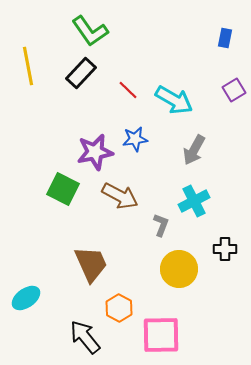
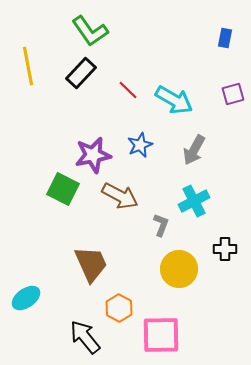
purple square: moved 1 px left, 4 px down; rotated 15 degrees clockwise
blue star: moved 5 px right, 6 px down; rotated 15 degrees counterclockwise
purple star: moved 2 px left, 3 px down
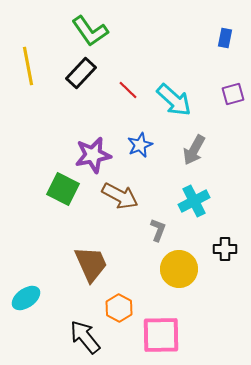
cyan arrow: rotated 12 degrees clockwise
gray L-shape: moved 3 px left, 5 px down
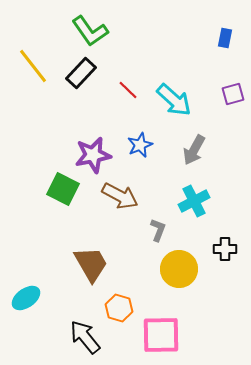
yellow line: moved 5 px right; rotated 27 degrees counterclockwise
brown trapezoid: rotated 6 degrees counterclockwise
orange hexagon: rotated 12 degrees counterclockwise
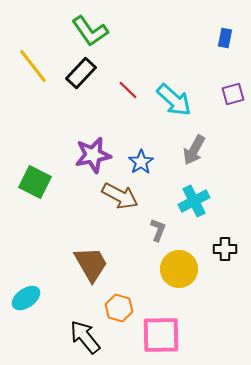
blue star: moved 1 px right, 17 px down; rotated 10 degrees counterclockwise
green square: moved 28 px left, 7 px up
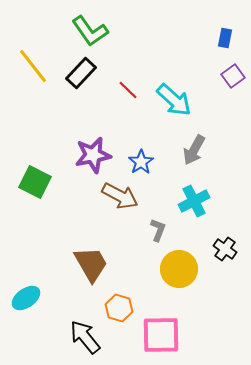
purple square: moved 18 px up; rotated 20 degrees counterclockwise
black cross: rotated 35 degrees clockwise
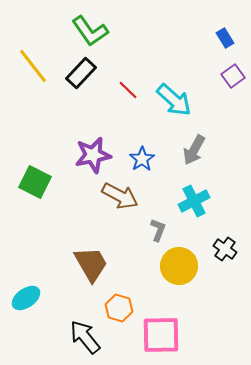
blue rectangle: rotated 42 degrees counterclockwise
blue star: moved 1 px right, 3 px up
yellow circle: moved 3 px up
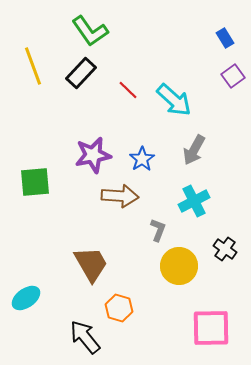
yellow line: rotated 18 degrees clockwise
green square: rotated 32 degrees counterclockwise
brown arrow: rotated 24 degrees counterclockwise
pink square: moved 50 px right, 7 px up
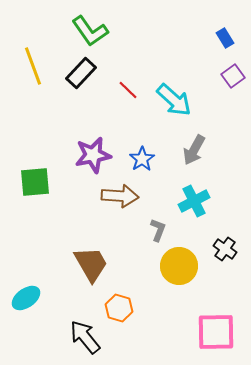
pink square: moved 5 px right, 4 px down
